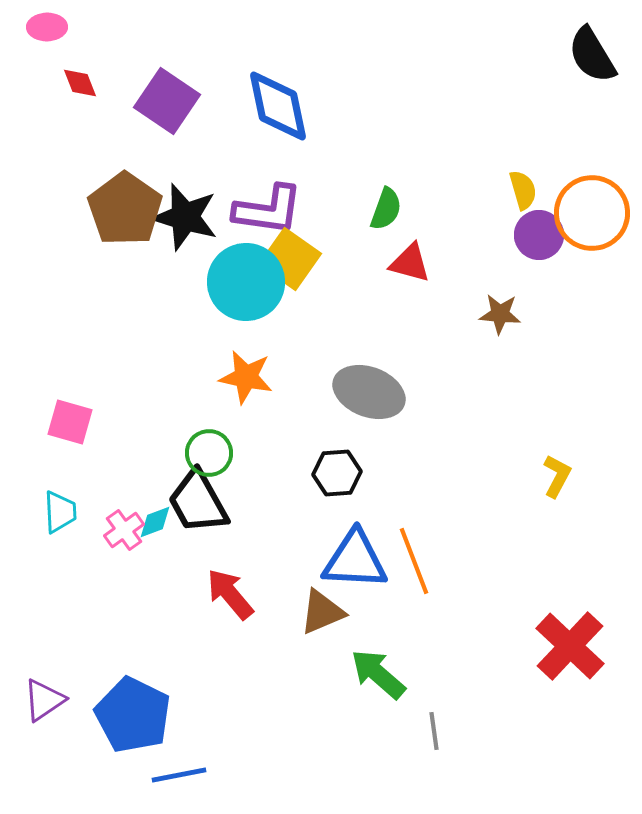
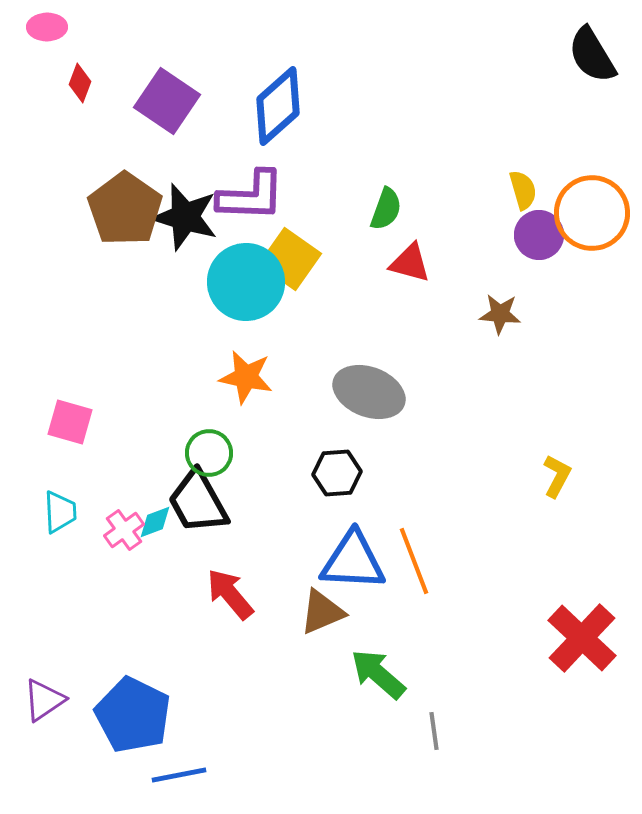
red diamond: rotated 42 degrees clockwise
blue diamond: rotated 60 degrees clockwise
purple L-shape: moved 17 px left, 14 px up; rotated 6 degrees counterclockwise
blue triangle: moved 2 px left, 1 px down
red cross: moved 12 px right, 8 px up
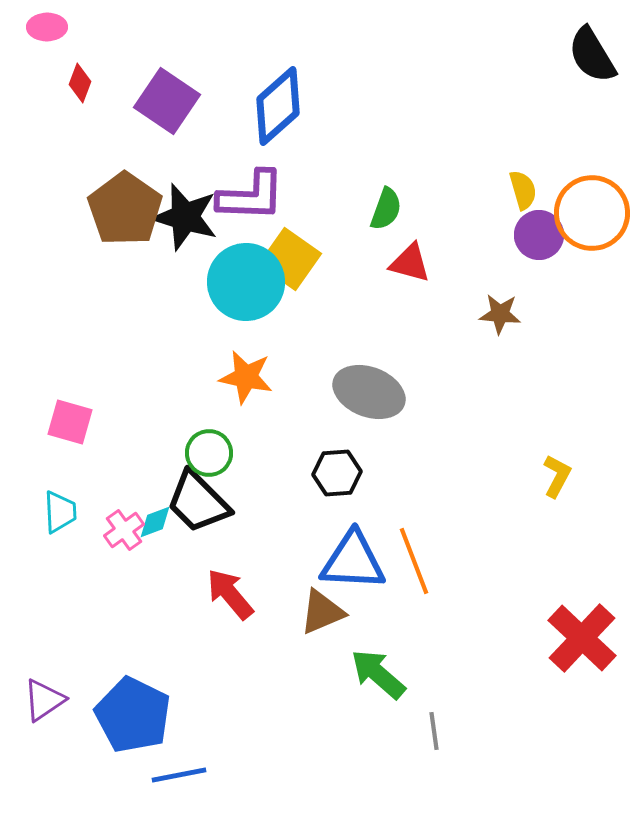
black trapezoid: rotated 16 degrees counterclockwise
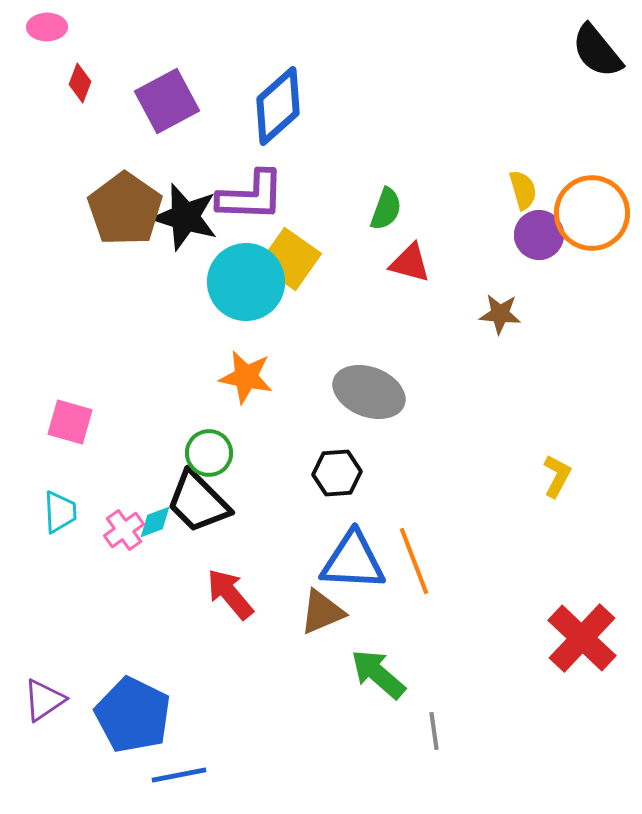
black semicircle: moved 5 px right, 4 px up; rotated 8 degrees counterclockwise
purple square: rotated 28 degrees clockwise
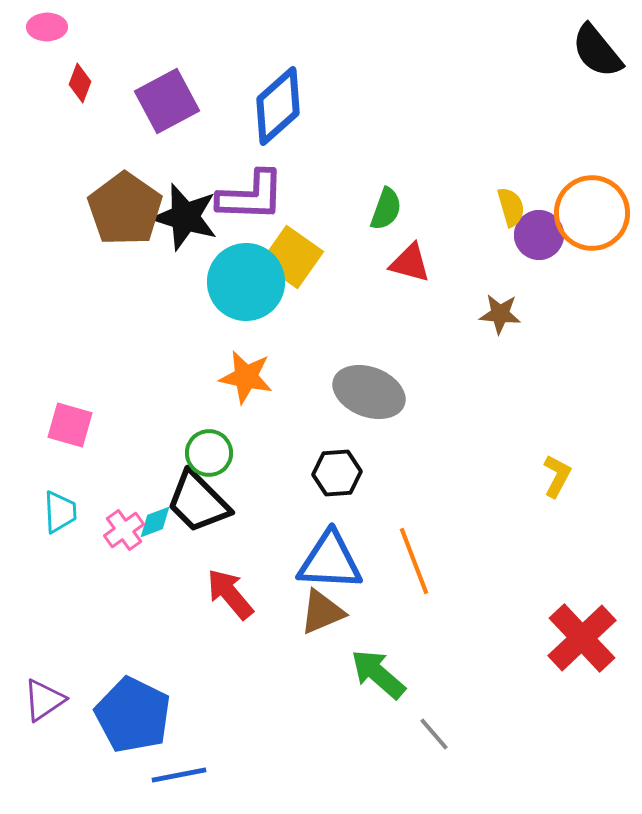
yellow semicircle: moved 12 px left, 17 px down
yellow square: moved 2 px right, 2 px up
pink square: moved 3 px down
blue triangle: moved 23 px left
red cross: rotated 4 degrees clockwise
gray line: moved 3 px down; rotated 33 degrees counterclockwise
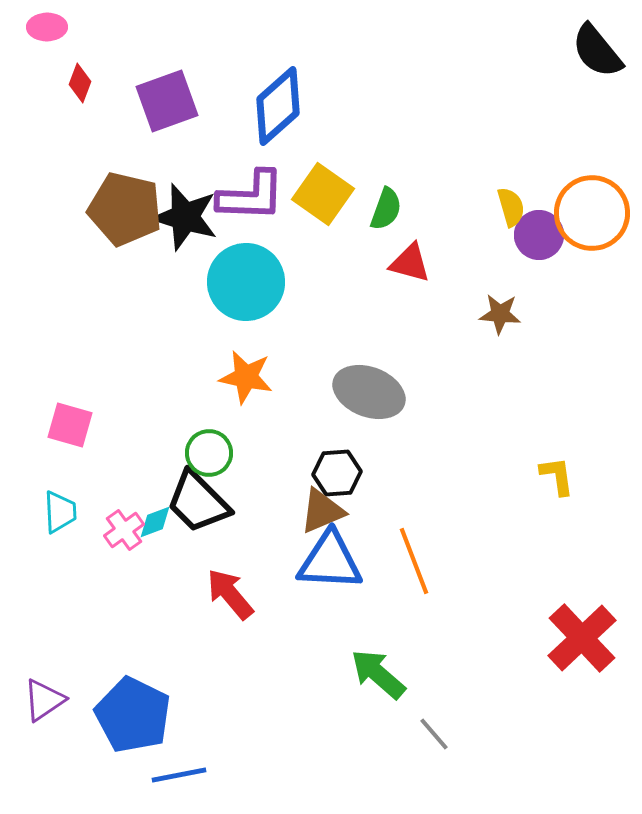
purple square: rotated 8 degrees clockwise
brown pentagon: rotated 22 degrees counterclockwise
yellow square: moved 31 px right, 63 px up
yellow L-shape: rotated 36 degrees counterclockwise
brown triangle: moved 101 px up
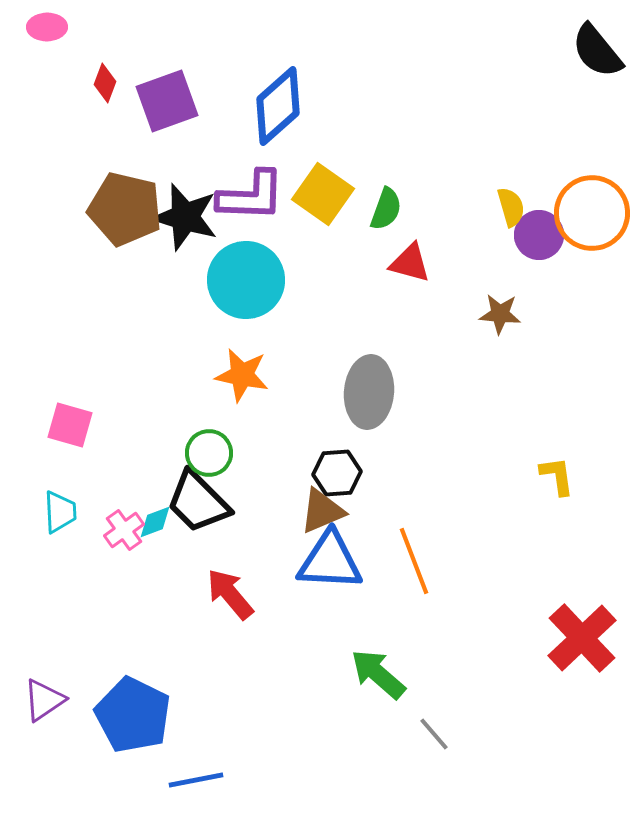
red diamond: moved 25 px right
cyan circle: moved 2 px up
orange star: moved 4 px left, 2 px up
gray ellipse: rotated 74 degrees clockwise
blue line: moved 17 px right, 5 px down
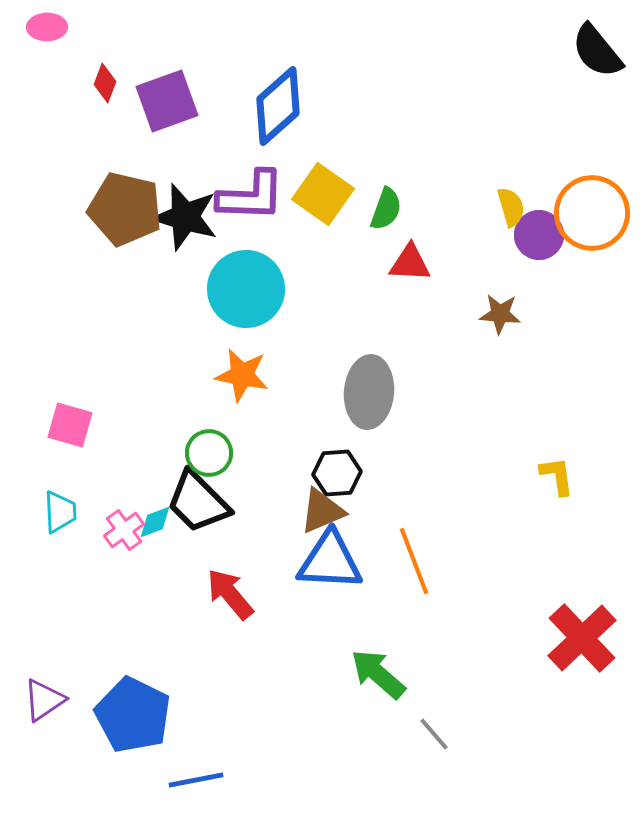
red triangle: rotated 12 degrees counterclockwise
cyan circle: moved 9 px down
